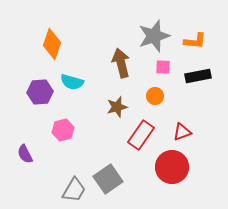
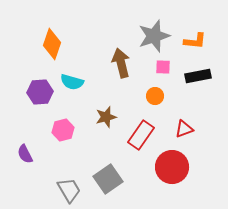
brown star: moved 11 px left, 10 px down
red triangle: moved 2 px right, 3 px up
gray trapezoid: moved 5 px left; rotated 60 degrees counterclockwise
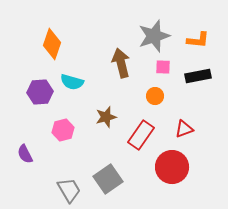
orange L-shape: moved 3 px right, 1 px up
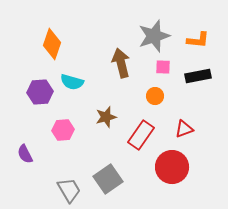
pink hexagon: rotated 10 degrees clockwise
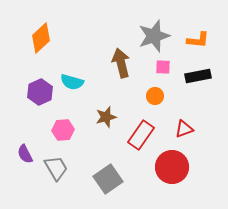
orange diamond: moved 11 px left, 6 px up; rotated 28 degrees clockwise
purple hexagon: rotated 20 degrees counterclockwise
gray trapezoid: moved 13 px left, 22 px up
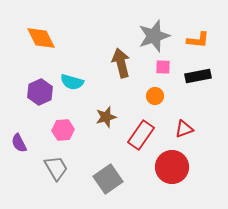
orange diamond: rotated 72 degrees counterclockwise
purple semicircle: moved 6 px left, 11 px up
